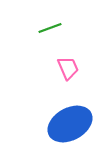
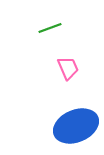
blue ellipse: moved 6 px right, 2 px down; rotated 6 degrees clockwise
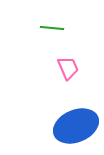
green line: moved 2 px right; rotated 25 degrees clockwise
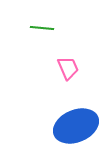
green line: moved 10 px left
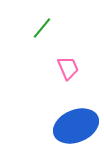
green line: rotated 55 degrees counterclockwise
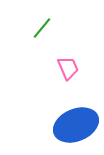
blue ellipse: moved 1 px up
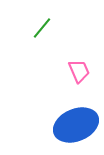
pink trapezoid: moved 11 px right, 3 px down
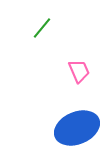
blue ellipse: moved 1 px right, 3 px down
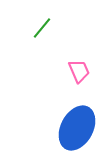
blue ellipse: rotated 39 degrees counterclockwise
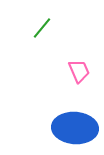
blue ellipse: moved 2 px left; rotated 66 degrees clockwise
